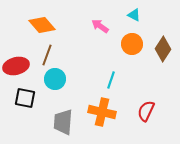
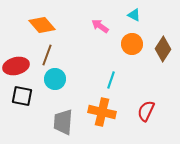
black square: moved 3 px left, 2 px up
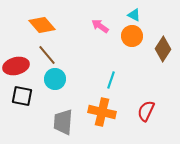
orange circle: moved 8 px up
brown line: rotated 60 degrees counterclockwise
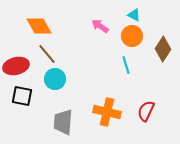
orange diamond: moved 3 px left, 1 px down; rotated 12 degrees clockwise
brown line: moved 1 px up
cyan line: moved 15 px right, 15 px up; rotated 36 degrees counterclockwise
orange cross: moved 5 px right
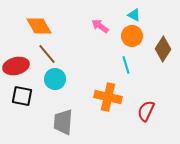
orange cross: moved 1 px right, 15 px up
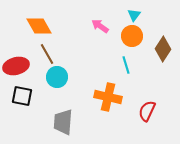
cyan triangle: rotated 40 degrees clockwise
brown line: rotated 10 degrees clockwise
cyan circle: moved 2 px right, 2 px up
red semicircle: moved 1 px right
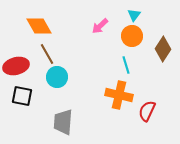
pink arrow: rotated 78 degrees counterclockwise
orange cross: moved 11 px right, 2 px up
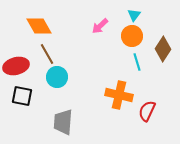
cyan line: moved 11 px right, 3 px up
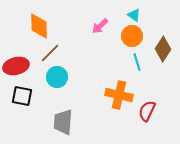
cyan triangle: rotated 32 degrees counterclockwise
orange diamond: rotated 28 degrees clockwise
brown line: moved 3 px right, 1 px up; rotated 75 degrees clockwise
